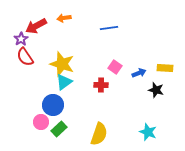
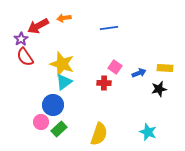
red arrow: moved 2 px right
red cross: moved 3 px right, 2 px up
black star: moved 3 px right, 1 px up; rotated 28 degrees counterclockwise
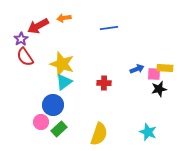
pink square: moved 39 px right, 7 px down; rotated 32 degrees counterclockwise
blue arrow: moved 2 px left, 4 px up
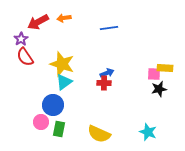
red arrow: moved 4 px up
blue arrow: moved 30 px left, 4 px down
green rectangle: rotated 35 degrees counterclockwise
yellow semicircle: rotated 95 degrees clockwise
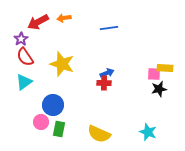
cyan triangle: moved 40 px left
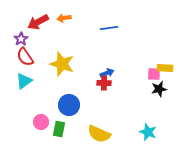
cyan triangle: moved 1 px up
blue circle: moved 16 px right
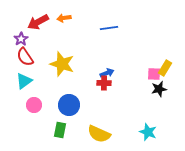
yellow rectangle: rotated 63 degrees counterclockwise
pink circle: moved 7 px left, 17 px up
green rectangle: moved 1 px right, 1 px down
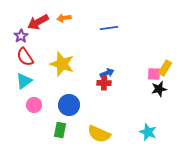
purple star: moved 3 px up
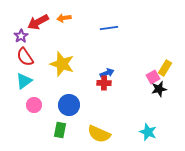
pink square: moved 1 px left, 3 px down; rotated 32 degrees counterclockwise
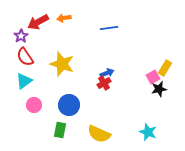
red cross: rotated 32 degrees counterclockwise
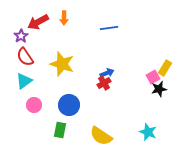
orange arrow: rotated 80 degrees counterclockwise
yellow semicircle: moved 2 px right, 2 px down; rotated 10 degrees clockwise
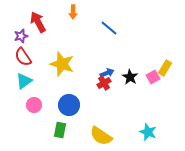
orange arrow: moved 9 px right, 6 px up
red arrow: rotated 90 degrees clockwise
blue line: rotated 48 degrees clockwise
purple star: rotated 16 degrees clockwise
red semicircle: moved 2 px left
black star: moved 29 px left, 12 px up; rotated 28 degrees counterclockwise
